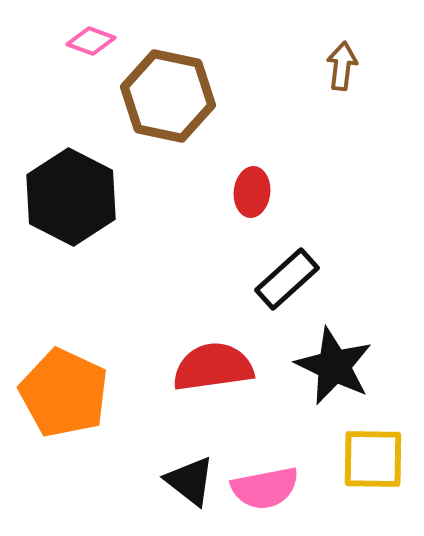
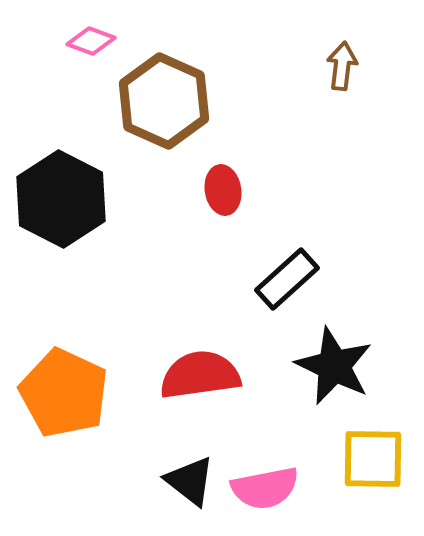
brown hexagon: moved 4 px left, 5 px down; rotated 12 degrees clockwise
red ellipse: moved 29 px left, 2 px up; rotated 15 degrees counterclockwise
black hexagon: moved 10 px left, 2 px down
red semicircle: moved 13 px left, 8 px down
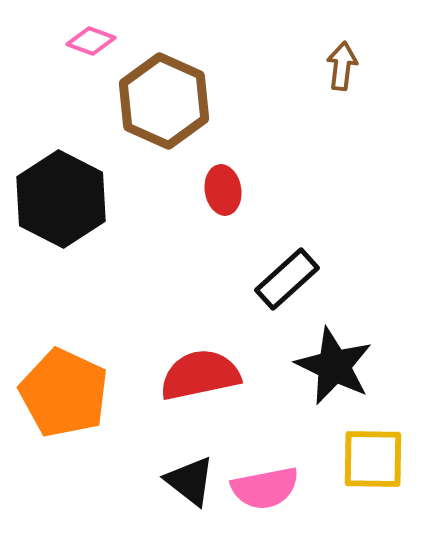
red semicircle: rotated 4 degrees counterclockwise
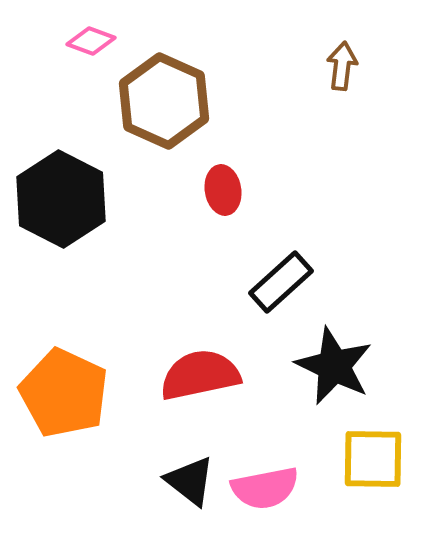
black rectangle: moved 6 px left, 3 px down
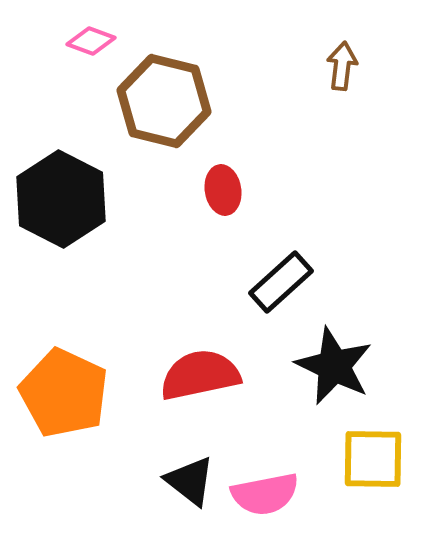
brown hexagon: rotated 10 degrees counterclockwise
pink semicircle: moved 6 px down
